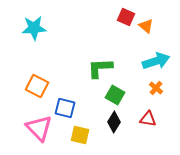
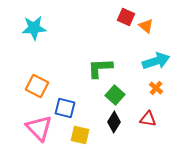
green square: rotated 12 degrees clockwise
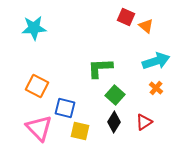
red triangle: moved 4 px left, 3 px down; rotated 42 degrees counterclockwise
yellow square: moved 4 px up
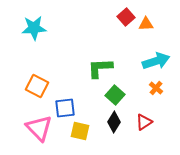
red square: rotated 24 degrees clockwise
orange triangle: moved 2 px up; rotated 42 degrees counterclockwise
blue square: rotated 20 degrees counterclockwise
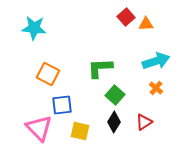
cyan star: rotated 10 degrees clockwise
orange square: moved 11 px right, 12 px up
blue square: moved 3 px left, 3 px up
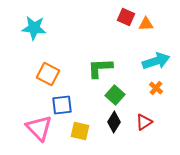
red square: rotated 24 degrees counterclockwise
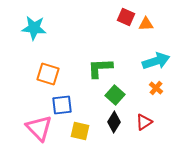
orange square: rotated 10 degrees counterclockwise
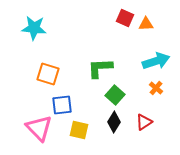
red square: moved 1 px left, 1 px down
yellow square: moved 1 px left, 1 px up
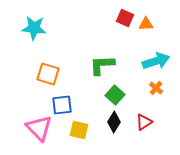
green L-shape: moved 2 px right, 3 px up
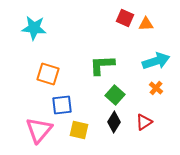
pink triangle: moved 2 px down; rotated 24 degrees clockwise
